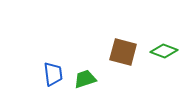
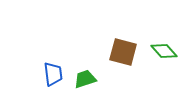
green diamond: rotated 28 degrees clockwise
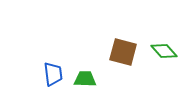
green trapezoid: rotated 20 degrees clockwise
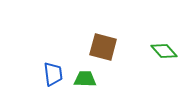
brown square: moved 20 px left, 5 px up
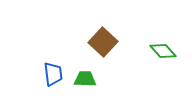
brown square: moved 5 px up; rotated 28 degrees clockwise
green diamond: moved 1 px left
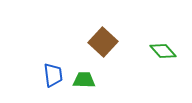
blue trapezoid: moved 1 px down
green trapezoid: moved 1 px left, 1 px down
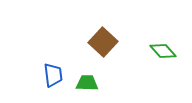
green trapezoid: moved 3 px right, 3 px down
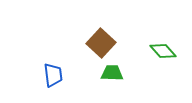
brown square: moved 2 px left, 1 px down
green trapezoid: moved 25 px right, 10 px up
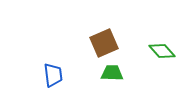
brown square: moved 3 px right; rotated 24 degrees clockwise
green diamond: moved 1 px left
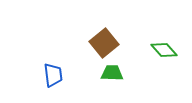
brown square: rotated 16 degrees counterclockwise
green diamond: moved 2 px right, 1 px up
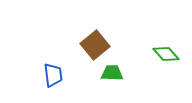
brown square: moved 9 px left, 2 px down
green diamond: moved 2 px right, 4 px down
